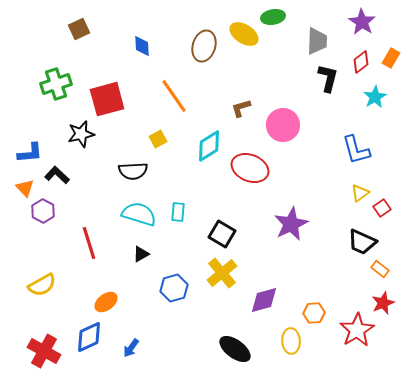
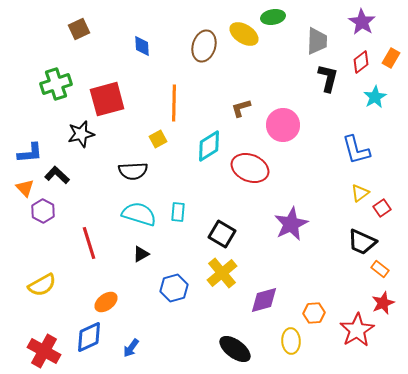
orange line at (174, 96): moved 7 px down; rotated 36 degrees clockwise
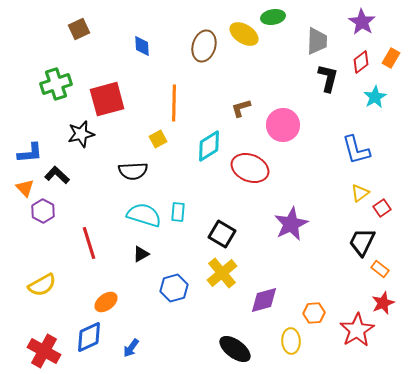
cyan semicircle at (139, 214): moved 5 px right, 1 px down
black trapezoid at (362, 242): rotated 92 degrees clockwise
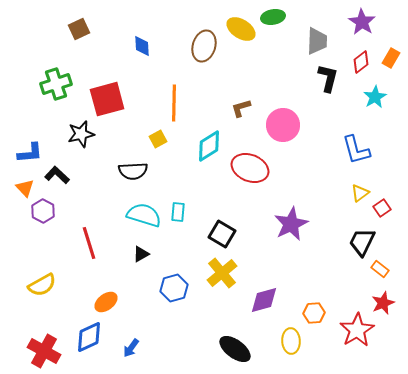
yellow ellipse at (244, 34): moved 3 px left, 5 px up
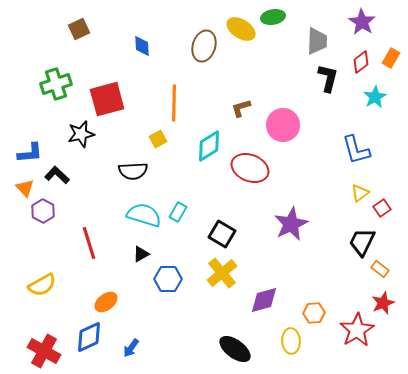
cyan rectangle at (178, 212): rotated 24 degrees clockwise
blue hexagon at (174, 288): moved 6 px left, 9 px up; rotated 16 degrees clockwise
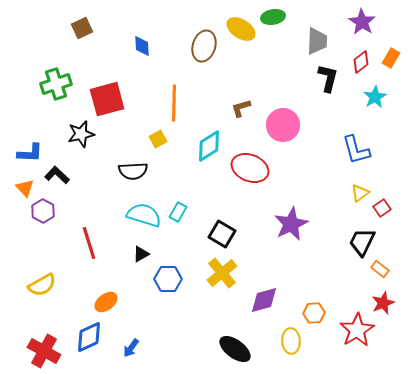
brown square at (79, 29): moved 3 px right, 1 px up
blue L-shape at (30, 153): rotated 8 degrees clockwise
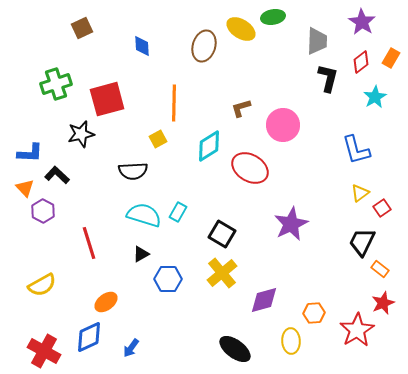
red ellipse at (250, 168): rotated 9 degrees clockwise
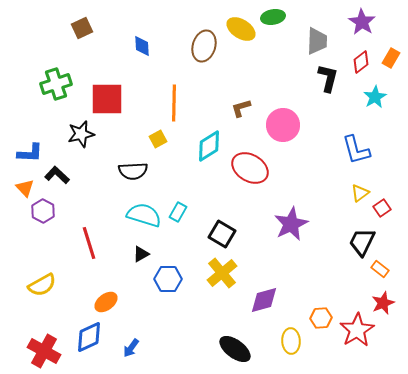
red square at (107, 99): rotated 15 degrees clockwise
orange hexagon at (314, 313): moved 7 px right, 5 px down
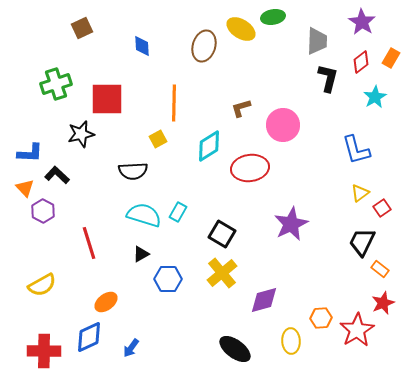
red ellipse at (250, 168): rotated 39 degrees counterclockwise
red cross at (44, 351): rotated 28 degrees counterclockwise
